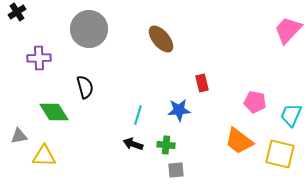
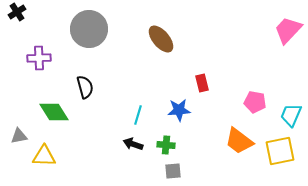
yellow square: moved 3 px up; rotated 24 degrees counterclockwise
gray square: moved 3 px left, 1 px down
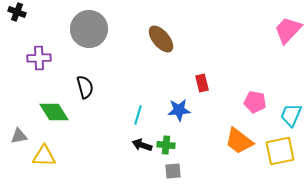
black cross: rotated 36 degrees counterclockwise
black arrow: moved 9 px right, 1 px down
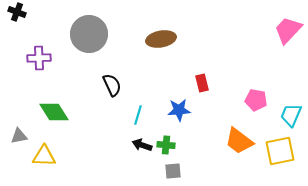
gray circle: moved 5 px down
brown ellipse: rotated 60 degrees counterclockwise
black semicircle: moved 27 px right, 2 px up; rotated 10 degrees counterclockwise
pink pentagon: moved 1 px right, 2 px up
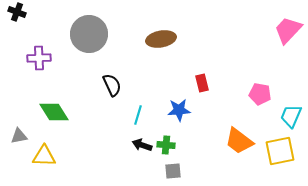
pink pentagon: moved 4 px right, 6 px up
cyan trapezoid: moved 1 px down
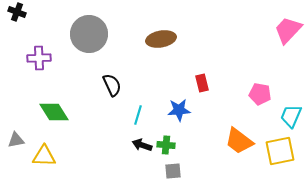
gray triangle: moved 3 px left, 4 px down
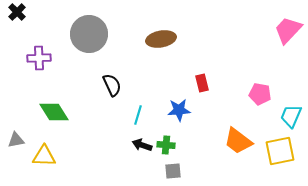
black cross: rotated 24 degrees clockwise
orange trapezoid: moved 1 px left
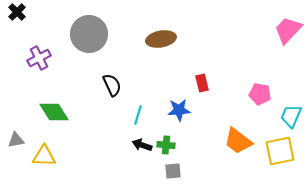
purple cross: rotated 25 degrees counterclockwise
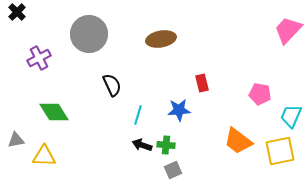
gray square: moved 1 px up; rotated 18 degrees counterclockwise
